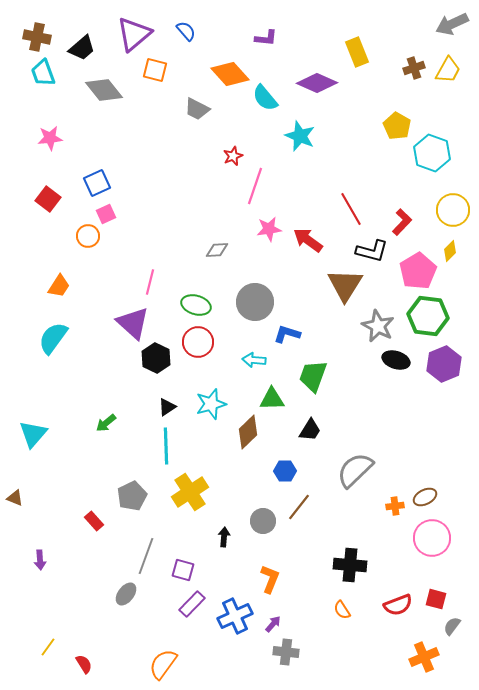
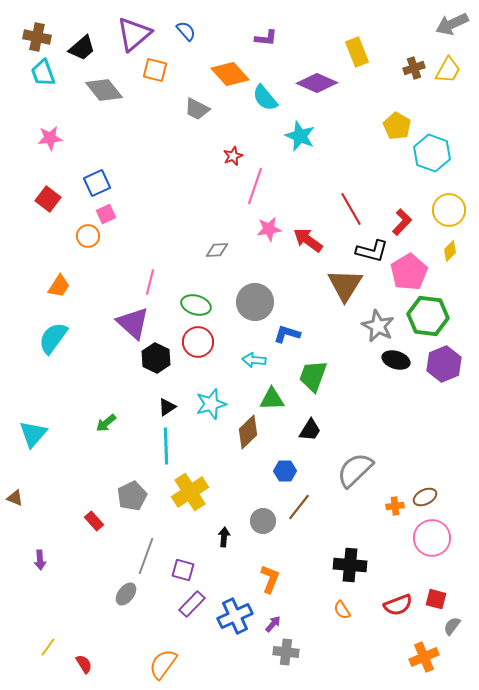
yellow circle at (453, 210): moved 4 px left
pink pentagon at (418, 271): moved 9 px left, 1 px down
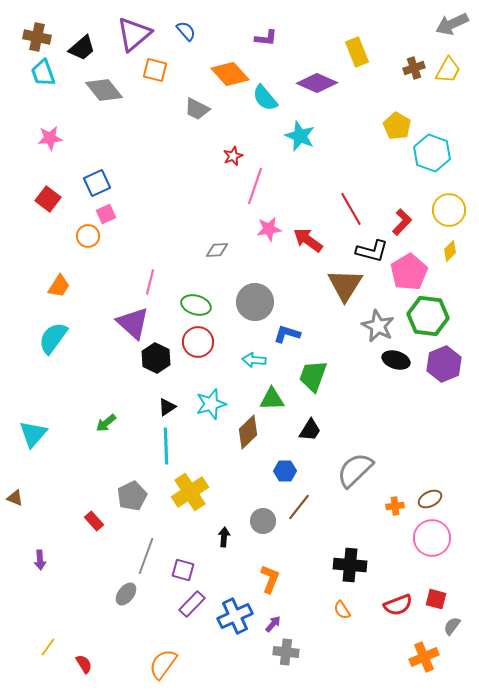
brown ellipse at (425, 497): moved 5 px right, 2 px down
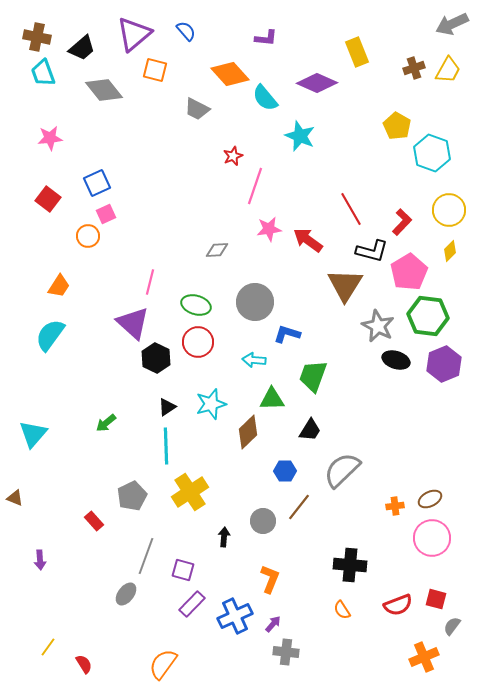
cyan semicircle at (53, 338): moved 3 px left, 3 px up
gray semicircle at (355, 470): moved 13 px left
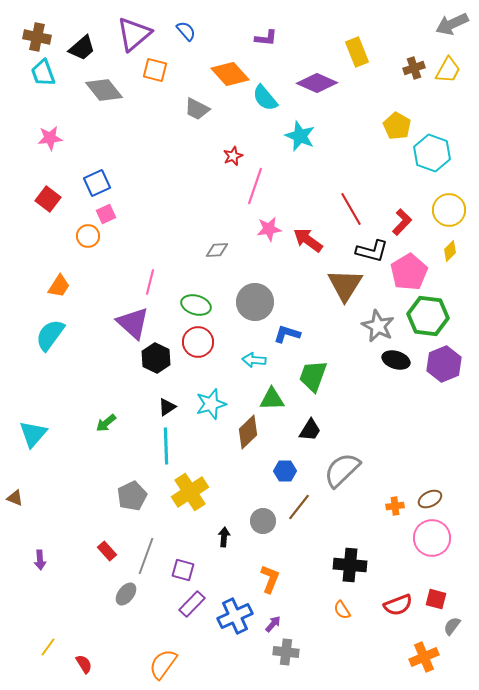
red rectangle at (94, 521): moved 13 px right, 30 px down
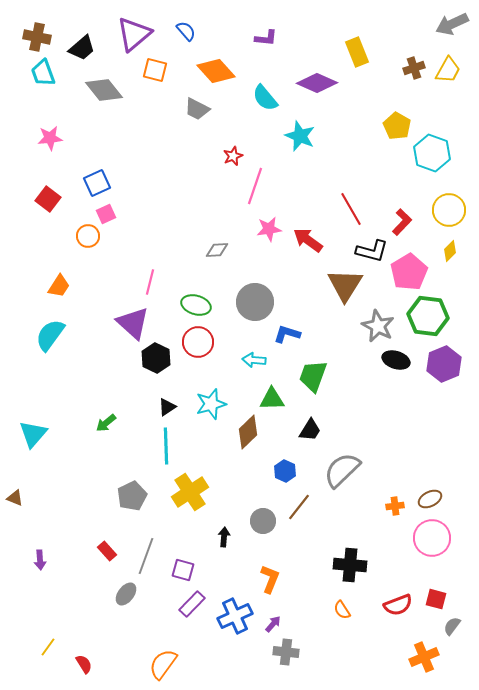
orange diamond at (230, 74): moved 14 px left, 3 px up
blue hexagon at (285, 471): rotated 25 degrees clockwise
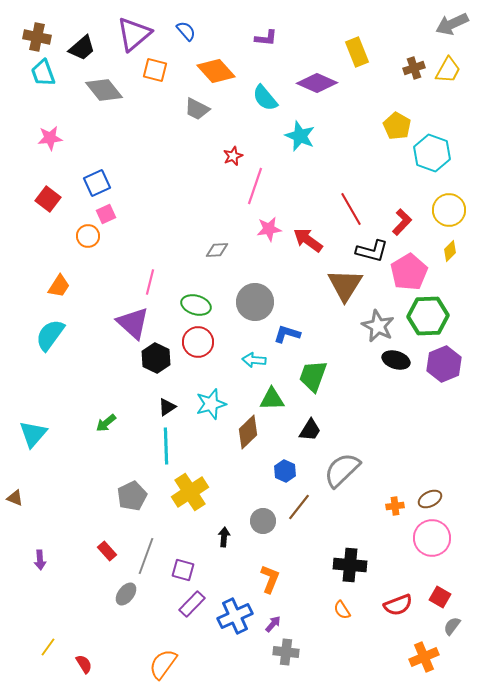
green hexagon at (428, 316): rotated 9 degrees counterclockwise
red square at (436, 599): moved 4 px right, 2 px up; rotated 15 degrees clockwise
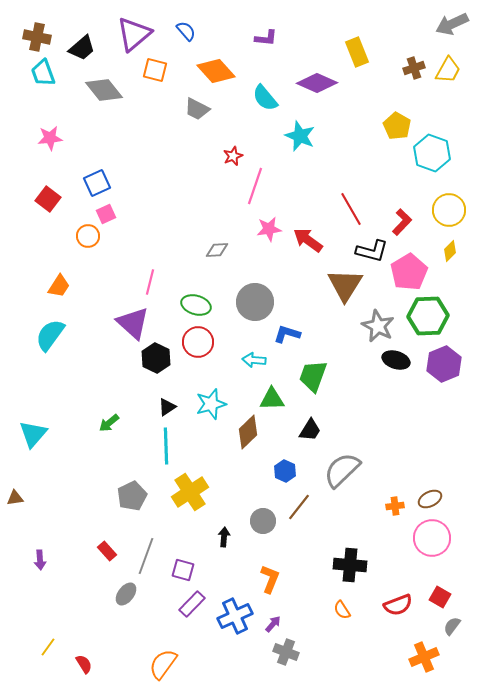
green arrow at (106, 423): moved 3 px right
brown triangle at (15, 498): rotated 30 degrees counterclockwise
gray cross at (286, 652): rotated 15 degrees clockwise
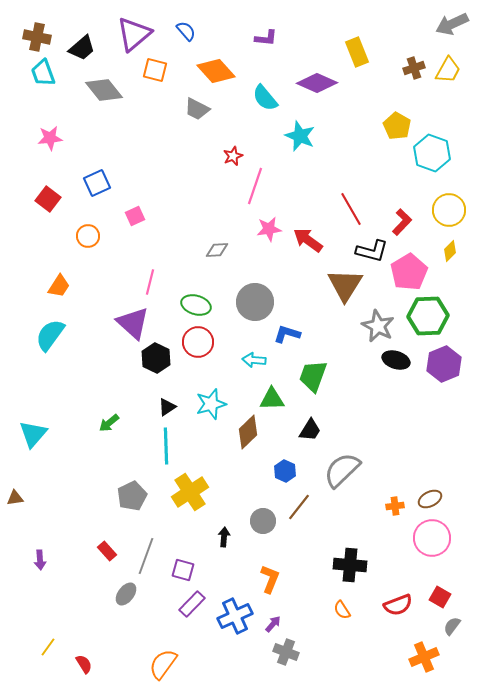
pink square at (106, 214): moved 29 px right, 2 px down
